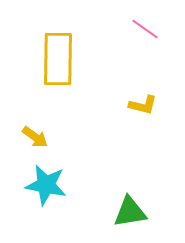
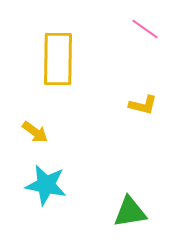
yellow arrow: moved 5 px up
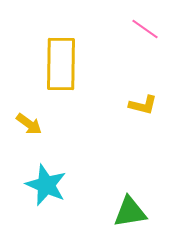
yellow rectangle: moved 3 px right, 5 px down
yellow arrow: moved 6 px left, 8 px up
cyan star: rotated 12 degrees clockwise
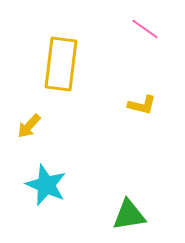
yellow rectangle: rotated 6 degrees clockwise
yellow L-shape: moved 1 px left
yellow arrow: moved 2 px down; rotated 96 degrees clockwise
green triangle: moved 1 px left, 3 px down
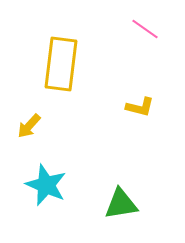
yellow L-shape: moved 2 px left, 2 px down
green triangle: moved 8 px left, 11 px up
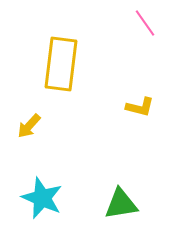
pink line: moved 6 px up; rotated 20 degrees clockwise
cyan star: moved 4 px left, 13 px down
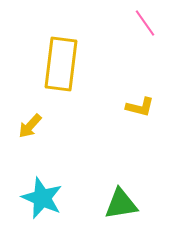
yellow arrow: moved 1 px right
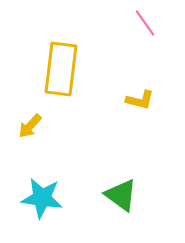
yellow rectangle: moved 5 px down
yellow L-shape: moved 7 px up
cyan star: rotated 15 degrees counterclockwise
green triangle: moved 9 px up; rotated 45 degrees clockwise
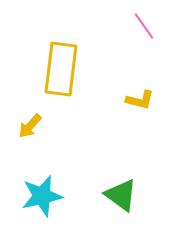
pink line: moved 1 px left, 3 px down
cyan star: moved 2 px up; rotated 21 degrees counterclockwise
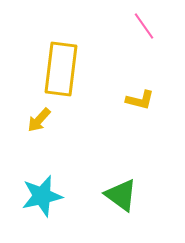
yellow arrow: moved 9 px right, 6 px up
